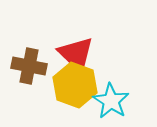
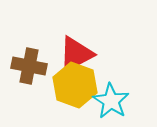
red triangle: rotated 48 degrees clockwise
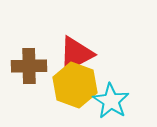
brown cross: rotated 12 degrees counterclockwise
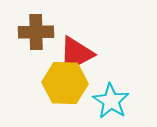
brown cross: moved 7 px right, 34 px up
yellow hexagon: moved 10 px left, 2 px up; rotated 18 degrees counterclockwise
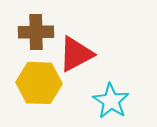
yellow hexagon: moved 26 px left
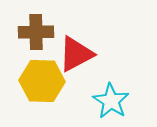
yellow hexagon: moved 3 px right, 2 px up
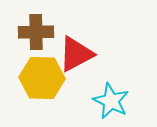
yellow hexagon: moved 3 px up
cyan star: rotated 6 degrees counterclockwise
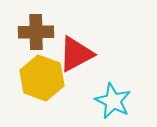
yellow hexagon: rotated 18 degrees clockwise
cyan star: moved 2 px right
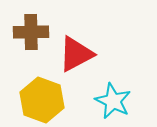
brown cross: moved 5 px left
yellow hexagon: moved 22 px down
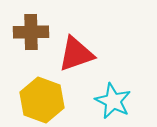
red triangle: rotated 9 degrees clockwise
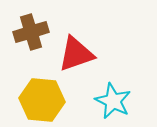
brown cross: rotated 16 degrees counterclockwise
yellow hexagon: rotated 15 degrees counterclockwise
